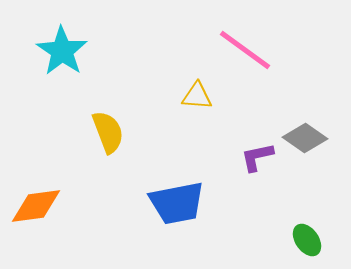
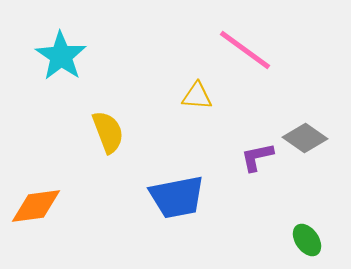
cyan star: moved 1 px left, 5 px down
blue trapezoid: moved 6 px up
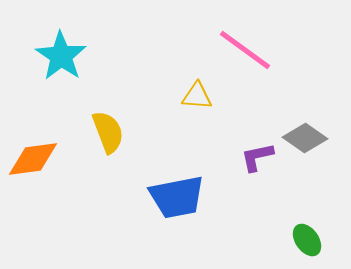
orange diamond: moved 3 px left, 47 px up
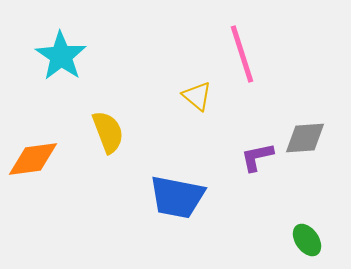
pink line: moved 3 px left, 4 px down; rotated 36 degrees clockwise
yellow triangle: rotated 36 degrees clockwise
gray diamond: rotated 39 degrees counterclockwise
blue trapezoid: rotated 22 degrees clockwise
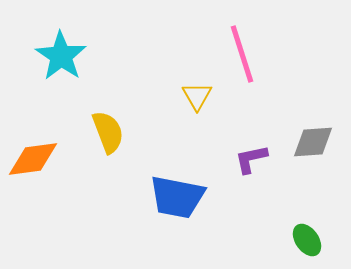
yellow triangle: rotated 20 degrees clockwise
gray diamond: moved 8 px right, 4 px down
purple L-shape: moved 6 px left, 2 px down
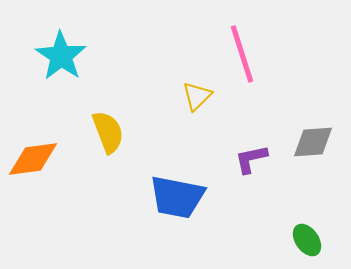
yellow triangle: rotated 16 degrees clockwise
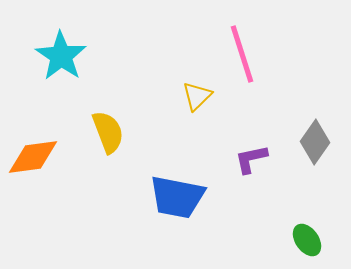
gray diamond: moved 2 px right; rotated 51 degrees counterclockwise
orange diamond: moved 2 px up
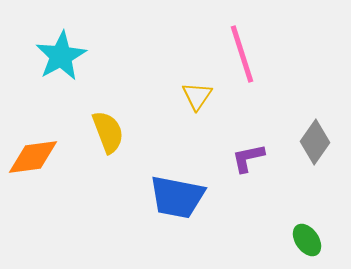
cyan star: rotated 9 degrees clockwise
yellow triangle: rotated 12 degrees counterclockwise
purple L-shape: moved 3 px left, 1 px up
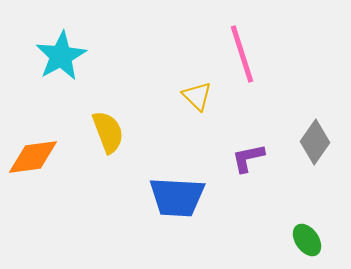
yellow triangle: rotated 20 degrees counterclockwise
blue trapezoid: rotated 8 degrees counterclockwise
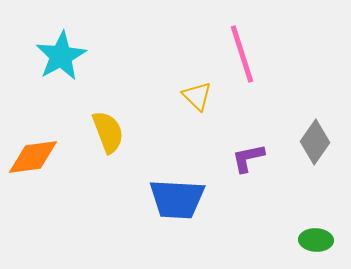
blue trapezoid: moved 2 px down
green ellipse: moved 9 px right; rotated 52 degrees counterclockwise
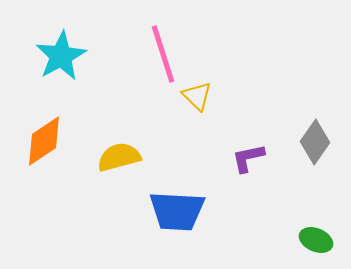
pink line: moved 79 px left
yellow semicircle: moved 11 px right, 25 px down; rotated 84 degrees counterclockwise
orange diamond: moved 11 px right, 16 px up; rotated 26 degrees counterclockwise
blue trapezoid: moved 12 px down
green ellipse: rotated 20 degrees clockwise
